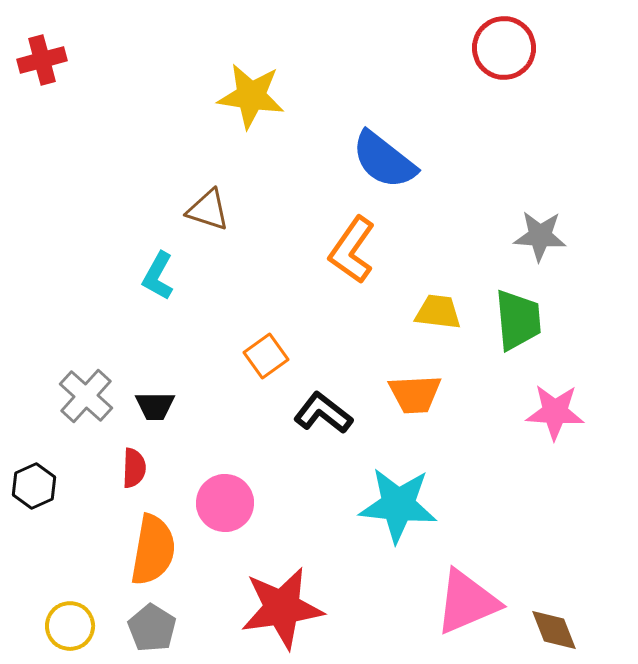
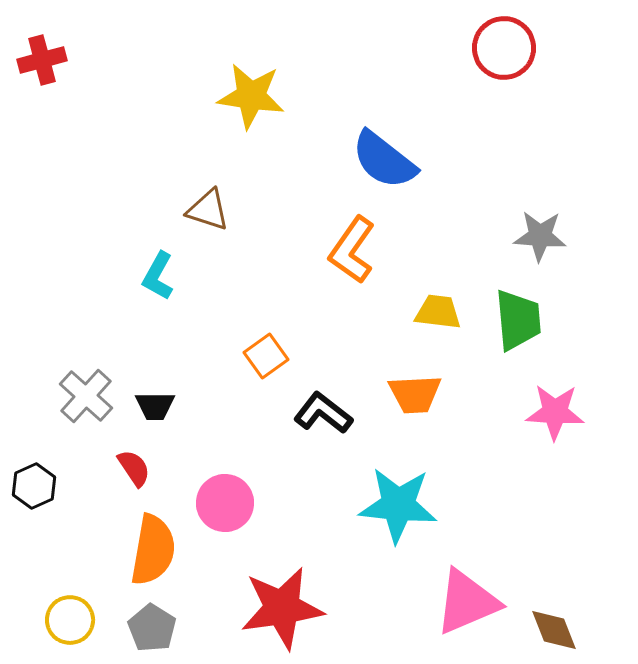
red semicircle: rotated 36 degrees counterclockwise
yellow circle: moved 6 px up
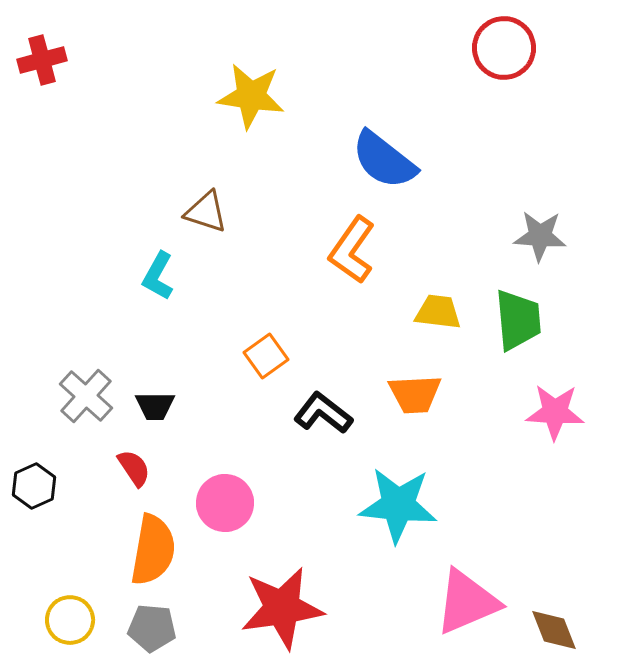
brown triangle: moved 2 px left, 2 px down
gray pentagon: rotated 27 degrees counterclockwise
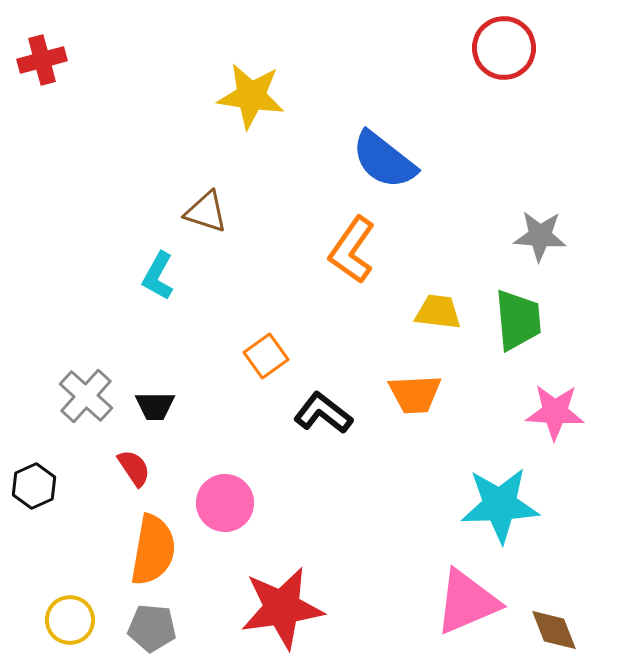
cyan star: moved 102 px right; rotated 8 degrees counterclockwise
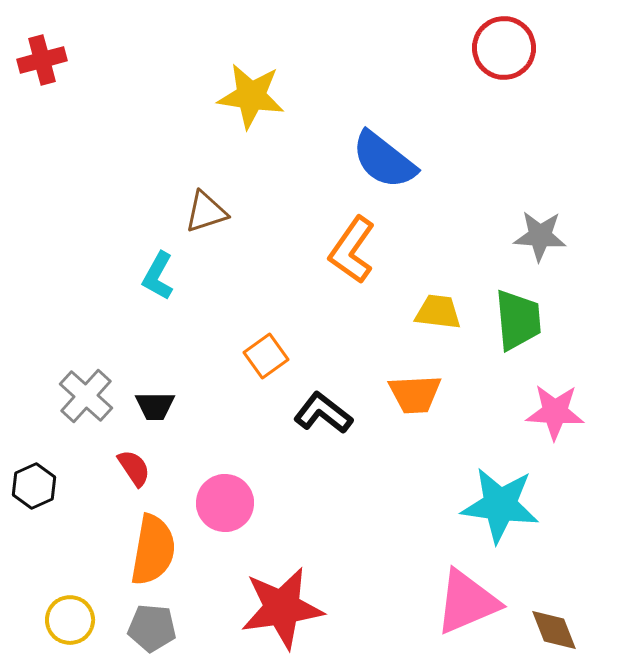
brown triangle: rotated 36 degrees counterclockwise
cyan star: rotated 10 degrees clockwise
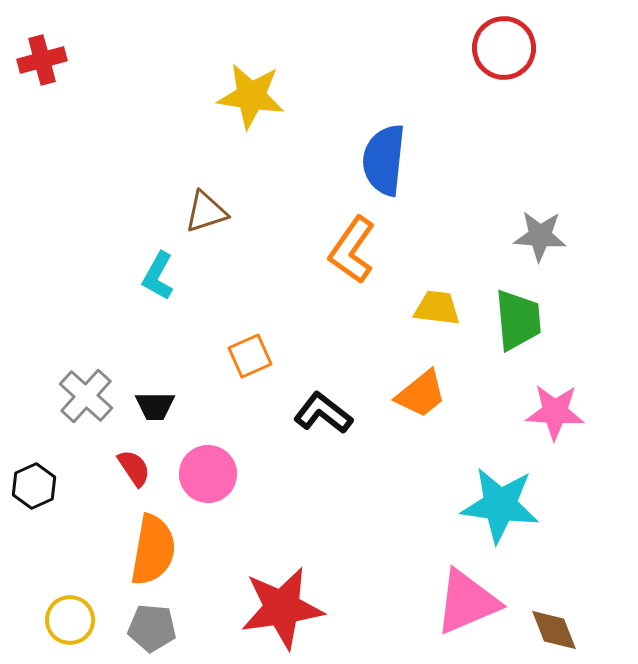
blue semicircle: rotated 58 degrees clockwise
yellow trapezoid: moved 1 px left, 4 px up
orange square: moved 16 px left; rotated 12 degrees clockwise
orange trapezoid: moved 6 px right; rotated 36 degrees counterclockwise
pink circle: moved 17 px left, 29 px up
